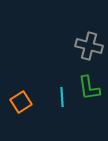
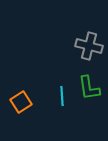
cyan line: moved 1 px up
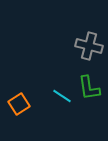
cyan line: rotated 54 degrees counterclockwise
orange square: moved 2 px left, 2 px down
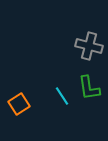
cyan line: rotated 24 degrees clockwise
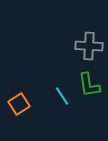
gray cross: rotated 12 degrees counterclockwise
green L-shape: moved 3 px up
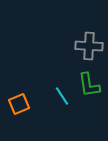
orange square: rotated 10 degrees clockwise
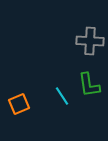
gray cross: moved 1 px right, 5 px up
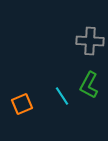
green L-shape: rotated 36 degrees clockwise
orange square: moved 3 px right
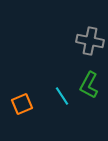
gray cross: rotated 8 degrees clockwise
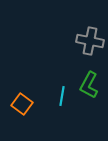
cyan line: rotated 42 degrees clockwise
orange square: rotated 30 degrees counterclockwise
